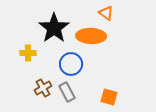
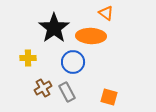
yellow cross: moved 5 px down
blue circle: moved 2 px right, 2 px up
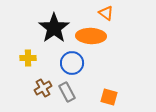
blue circle: moved 1 px left, 1 px down
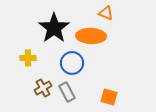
orange triangle: rotated 14 degrees counterclockwise
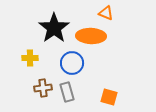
yellow cross: moved 2 px right
brown cross: rotated 24 degrees clockwise
gray rectangle: rotated 12 degrees clockwise
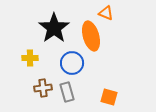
orange ellipse: rotated 72 degrees clockwise
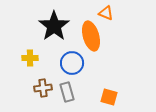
black star: moved 2 px up
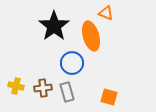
yellow cross: moved 14 px left, 28 px down; rotated 14 degrees clockwise
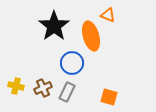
orange triangle: moved 2 px right, 2 px down
brown cross: rotated 18 degrees counterclockwise
gray rectangle: rotated 42 degrees clockwise
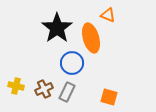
black star: moved 3 px right, 2 px down
orange ellipse: moved 2 px down
brown cross: moved 1 px right, 1 px down
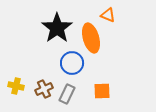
gray rectangle: moved 2 px down
orange square: moved 7 px left, 6 px up; rotated 18 degrees counterclockwise
